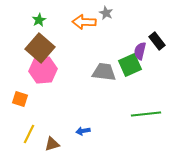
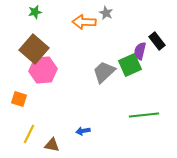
green star: moved 4 px left, 8 px up; rotated 16 degrees clockwise
brown square: moved 6 px left, 1 px down
gray trapezoid: rotated 50 degrees counterclockwise
orange square: moved 1 px left
green line: moved 2 px left, 1 px down
brown triangle: moved 1 px down; rotated 28 degrees clockwise
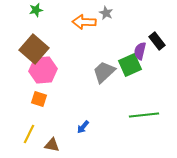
green star: moved 1 px right, 2 px up
orange square: moved 20 px right
blue arrow: moved 4 px up; rotated 40 degrees counterclockwise
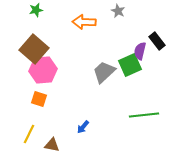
gray star: moved 12 px right, 2 px up
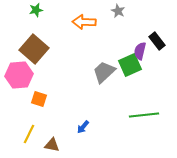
pink hexagon: moved 24 px left, 5 px down
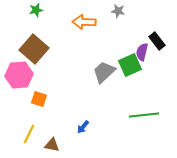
gray star: rotated 16 degrees counterclockwise
purple semicircle: moved 2 px right, 1 px down
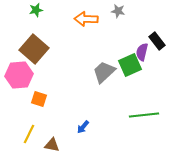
orange arrow: moved 2 px right, 3 px up
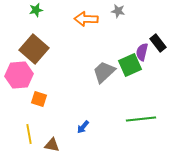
black rectangle: moved 1 px right, 2 px down
green line: moved 3 px left, 4 px down
yellow line: rotated 36 degrees counterclockwise
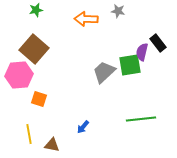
green square: rotated 15 degrees clockwise
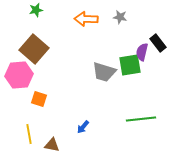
gray star: moved 2 px right, 6 px down
gray trapezoid: rotated 120 degrees counterclockwise
